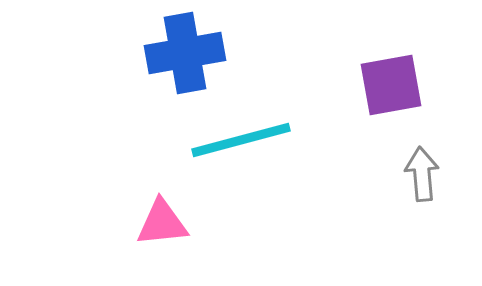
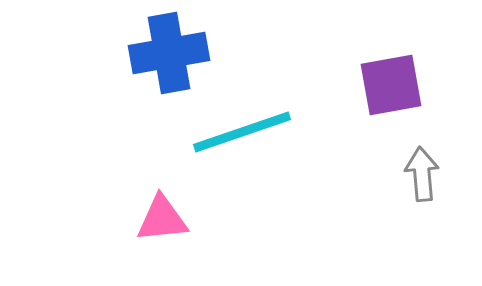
blue cross: moved 16 px left
cyan line: moved 1 px right, 8 px up; rotated 4 degrees counterclockwise
pink triangle: moved 4 px up
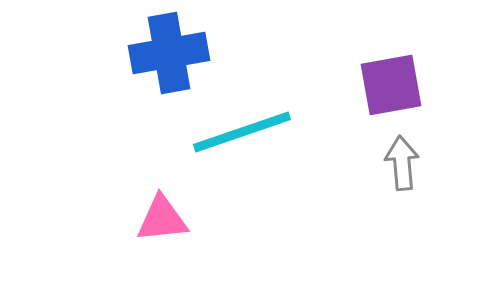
gray arrow: moved 20 px left, 11 px up
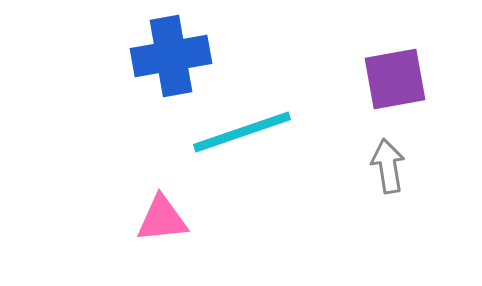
blue cross: moved 2 px right, 3 px down
purple square: moved 4 px right, 6 px up
gray arrow: moved 14 px left, 3 px down; rotated 4 degrees counterclockwise
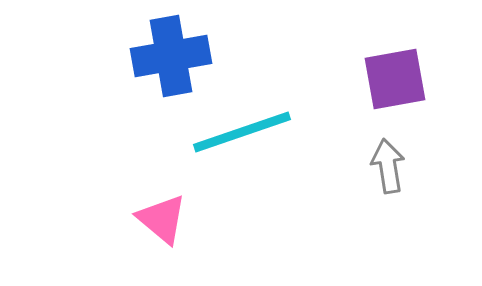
pink triangle: rotated 46 degrees clockwise
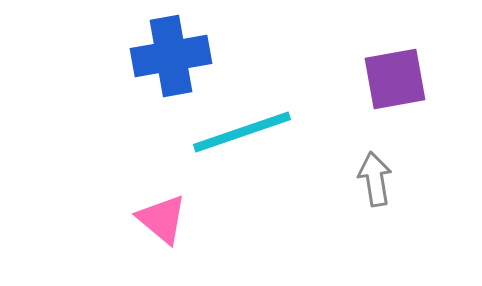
gray arrow: moved 13 px left, 13 px down
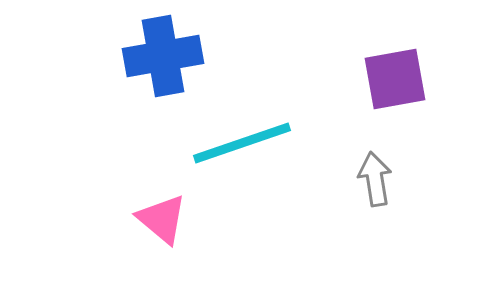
blue cross: moved 8 px left
cyan line: moved 11 px down
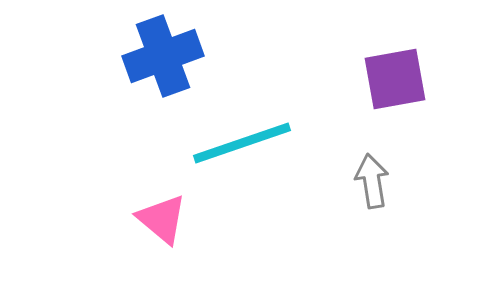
blue cross: rotated 10 degrees counterclockwise
gray arrow: moved 3 px left, 2 px down
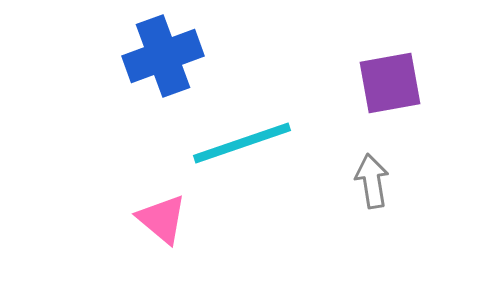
purple square: moved 5 px left, 4 px down
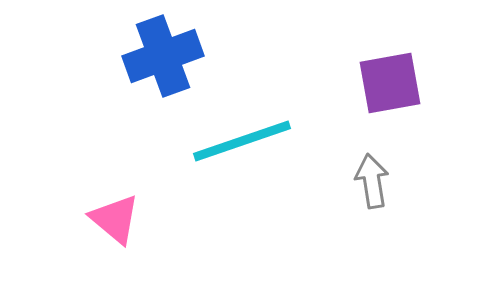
cyan line: moved 2 px up
pink triangle: moved 47 px left
